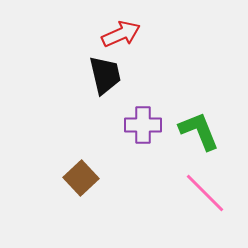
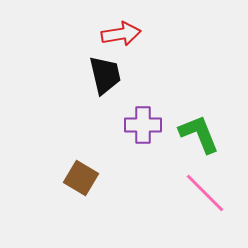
red arrow: rotated 15 degrees clockwise
green L-shape: moved 3 px down
brown square: rotated 16 degrees counterclockwise
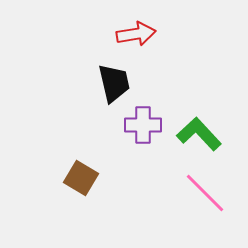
red arrow: moved 15 px right
black trapezoid: moved 9 px right, 8 px down
green L-shape: rotated 21 degrees counterclockwise
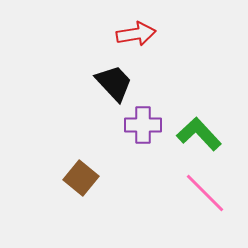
black trapezoid: rotated 30 degrees counterclockwise
brown square: rotated 8 degrees clockwise
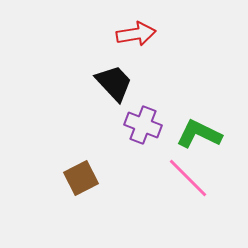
purple cross: rotated 21 degrees clockwise
green L-shape: rotated 21 degrees counterclockwise
brown square: rotated 24 degrees clockwise
pink line: moved 17 px left, 15 px up
